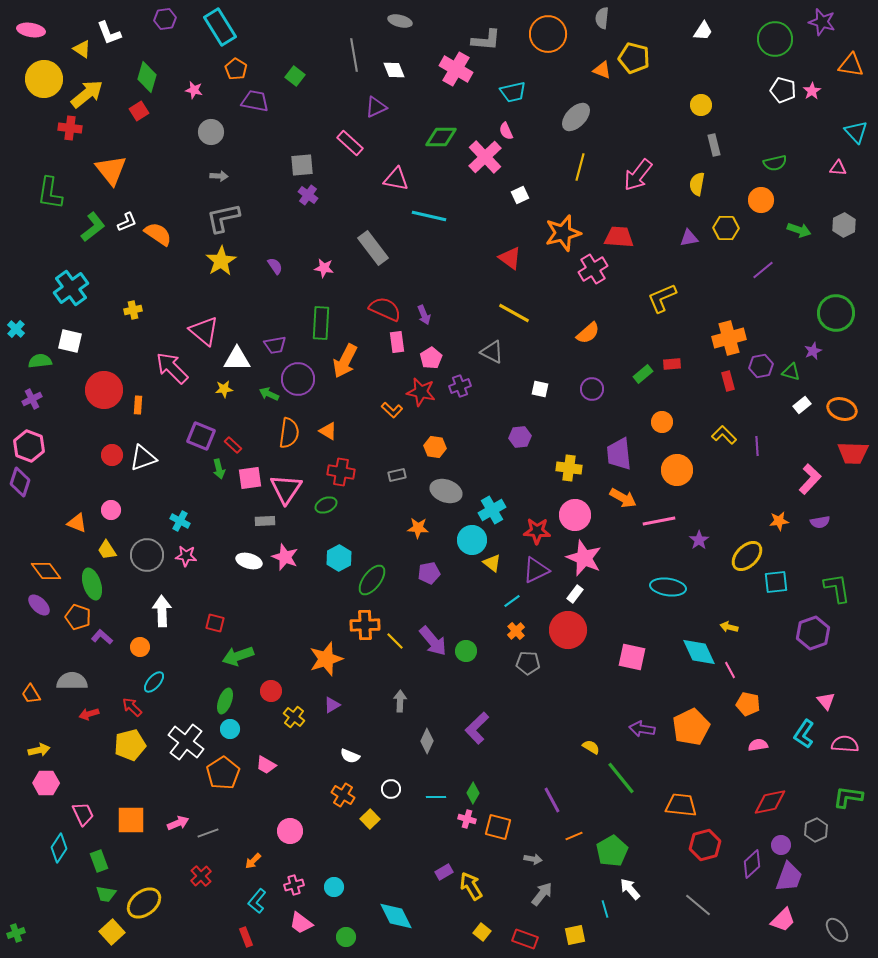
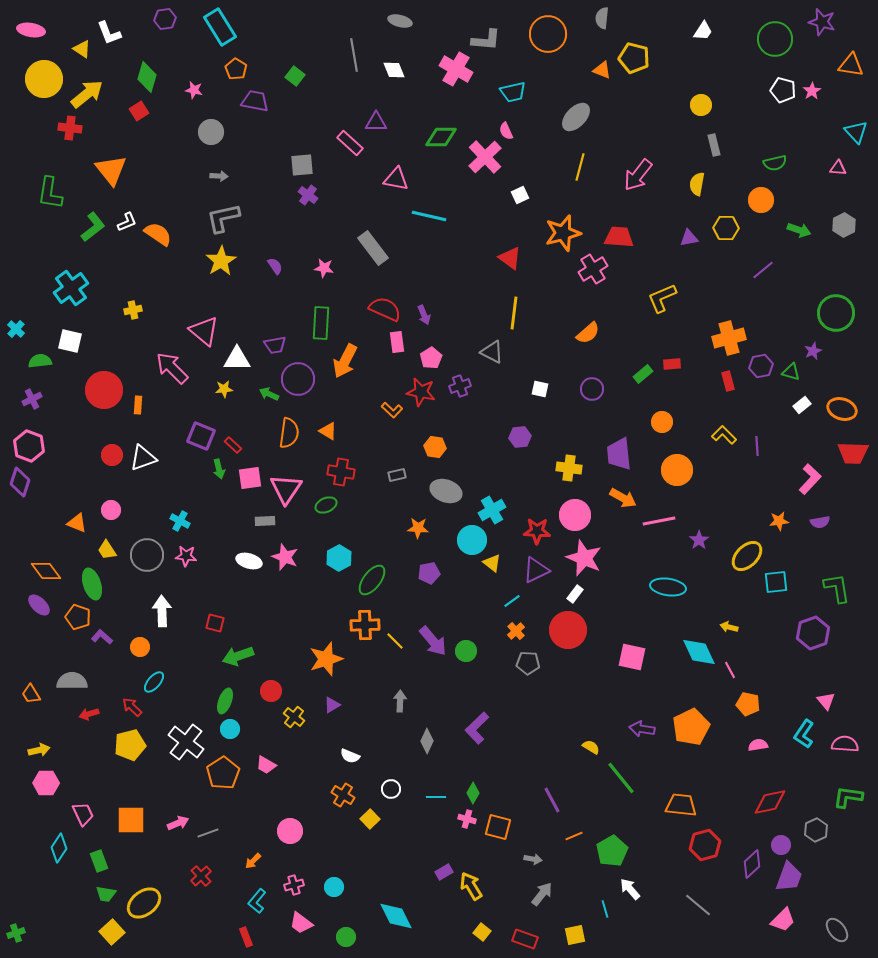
purple triangle at (376, 107): moved 15 px down; rotated 25 degrees clockwise
yellow line at (514, 313): rotated 68 degrees clockwise
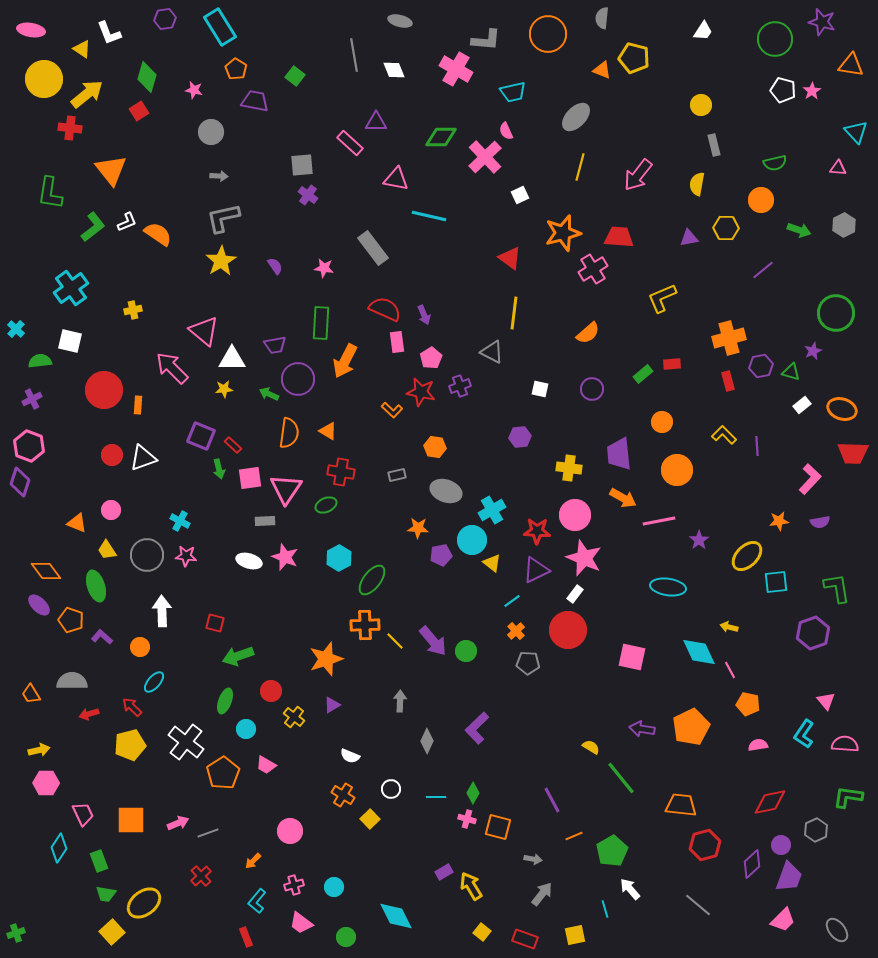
white triangle at (237, 359): moved 5 px left
purple pentagon at (429, 573): moved 12 px right, 18 px up
green ellipse at (92, 584): moved 4 px right, 2 px down
orange pentagon at (78, 617): moved 7 px left, 3 px down
cyan circle at (230, 729): moved 16 px right
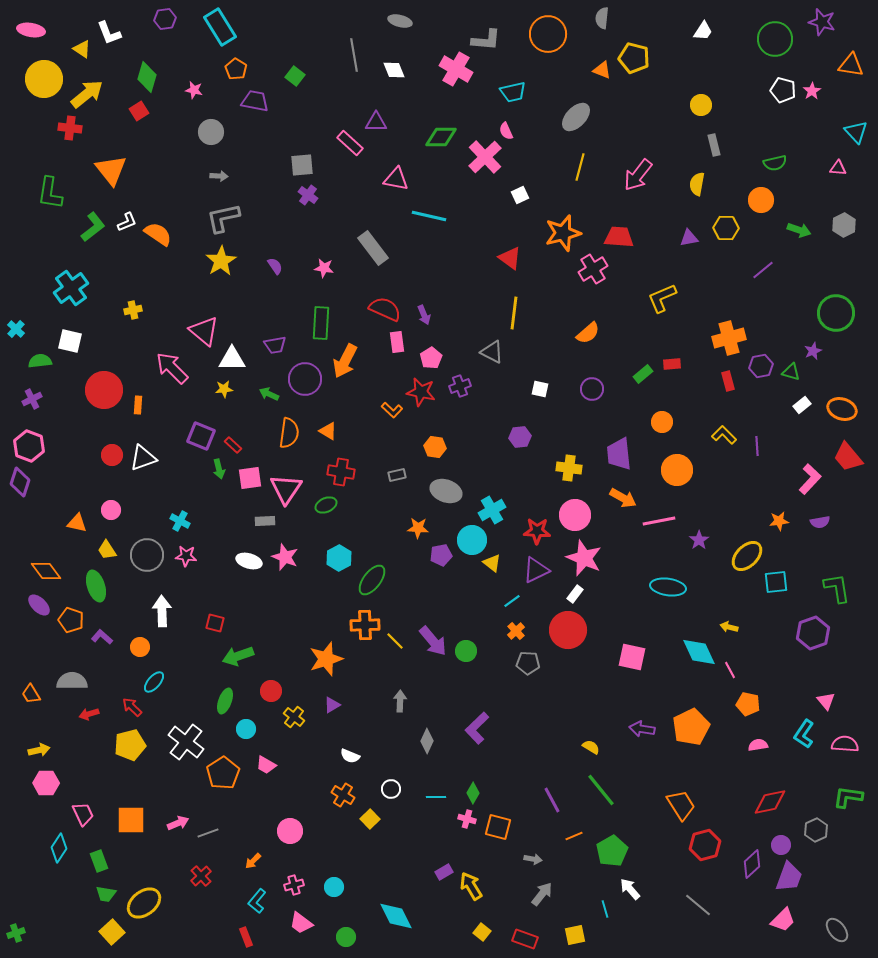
purple circle at (298, 379): moved 7 px right
red trapezoid at (853, 453): moved 5 px left, 4 px down; rotated 48 degrees clockwise
orange triangle at (77, 523): rotated 10 degrees counterclockwise
green line at (621, 778): moved 20 px left, 12 px down
orange trapezoid at (681, 805): rotated 52 degrees clockwise
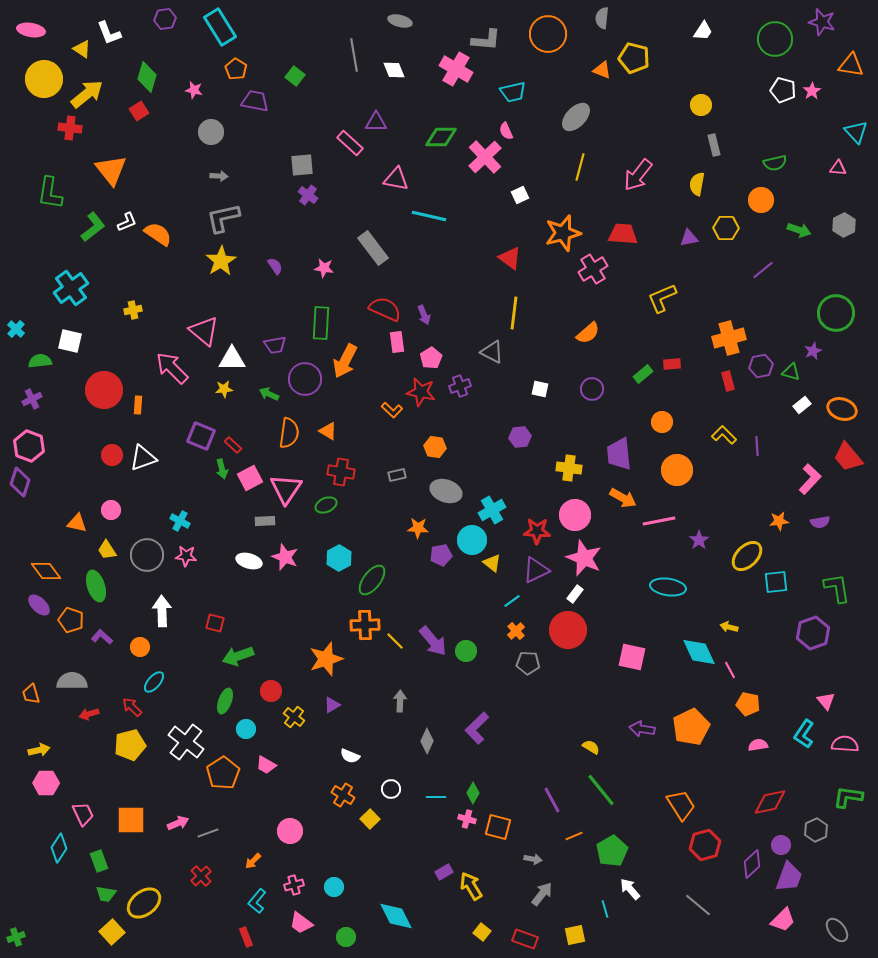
red trapezoid at (619, 237): moved 4 px right, 3 px up
green arrow at (219, 469): moved 3 px right
pink square at (250, 478): rotated 20 degrees counterclockwise
orange trapezoid at (31, 694): rotated 15 degrees clockwise
green cross at (16, 933): moved 4 px down
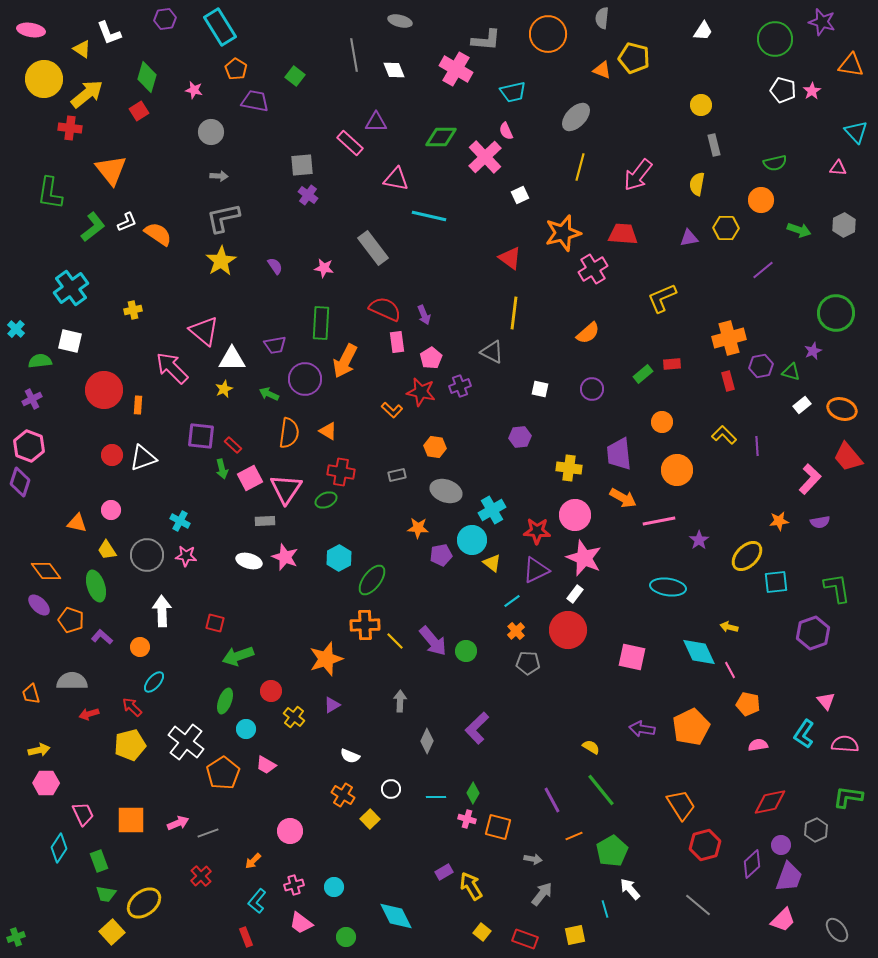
yellow star at (224, 389): rotated 18 degrees counterclockwise
purple square at (201, 436): rotated 16 degrees counterclockwise
green ellipse at (326, 505): moved 5 px up
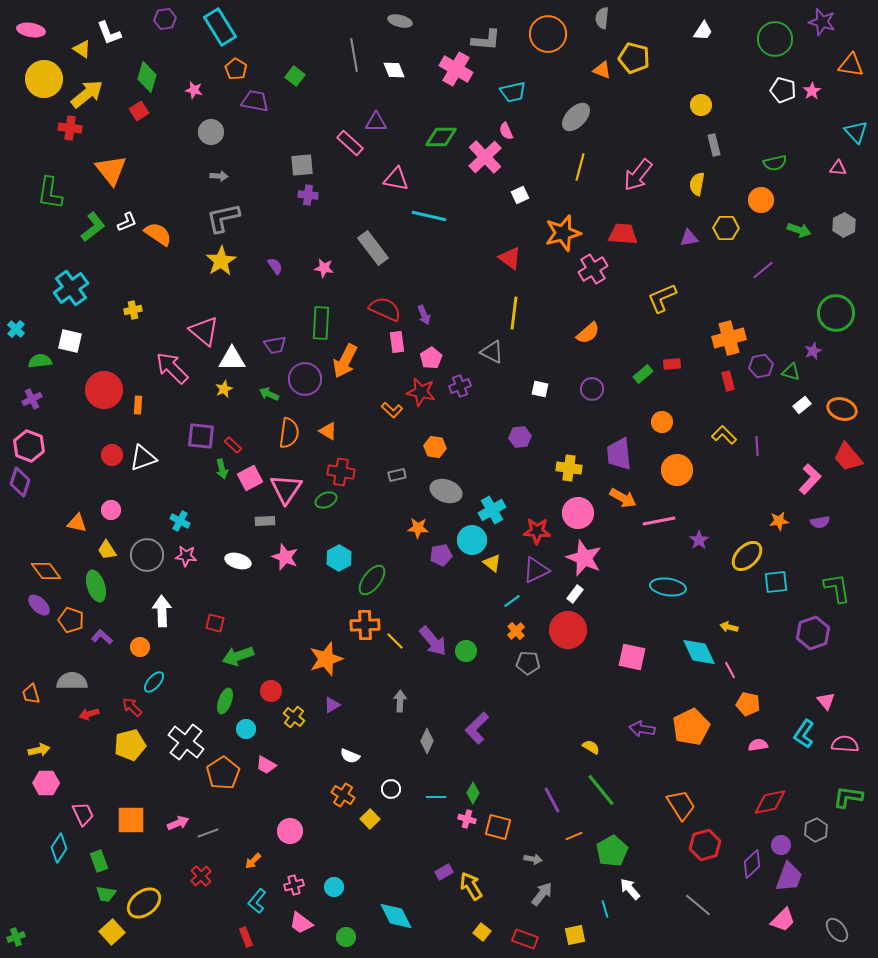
purple cross at (308, 195): rotated 30 degrees counterclockwise
pink circle at (575, 515): moved 3 px right, 2 px up
white ellipse at (249, 561): moved 11 px left
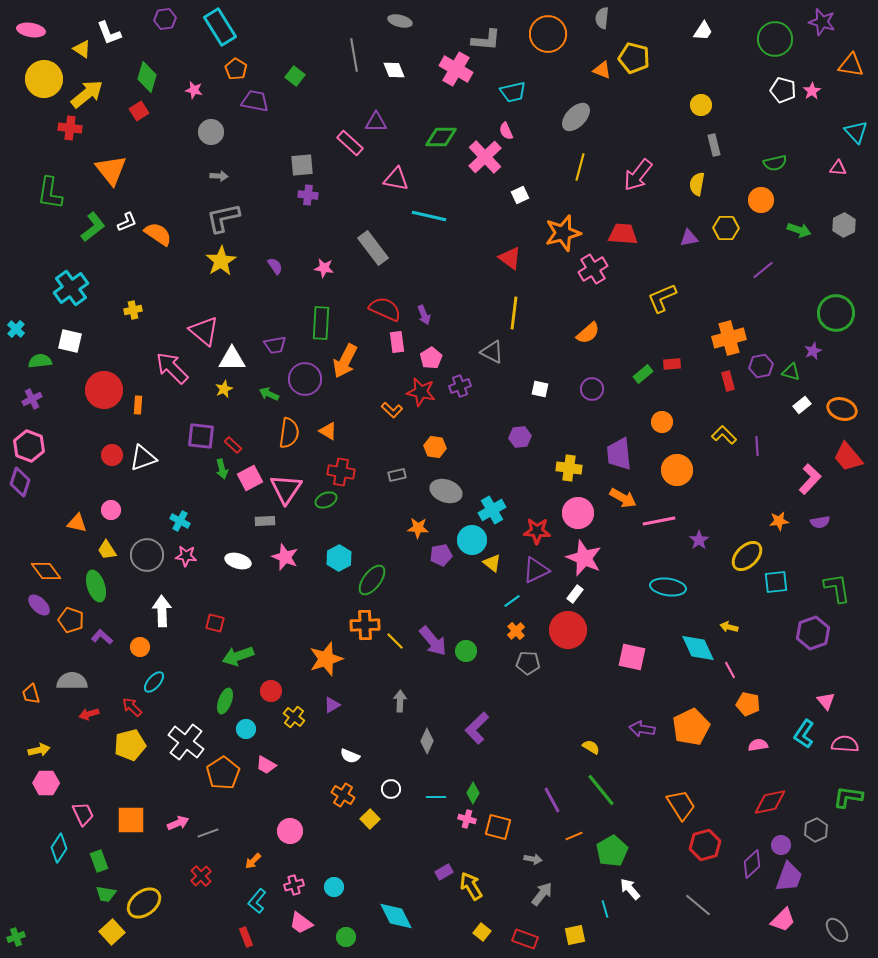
cyan diamond at (699, 652): moved 1 px left, 4 px up
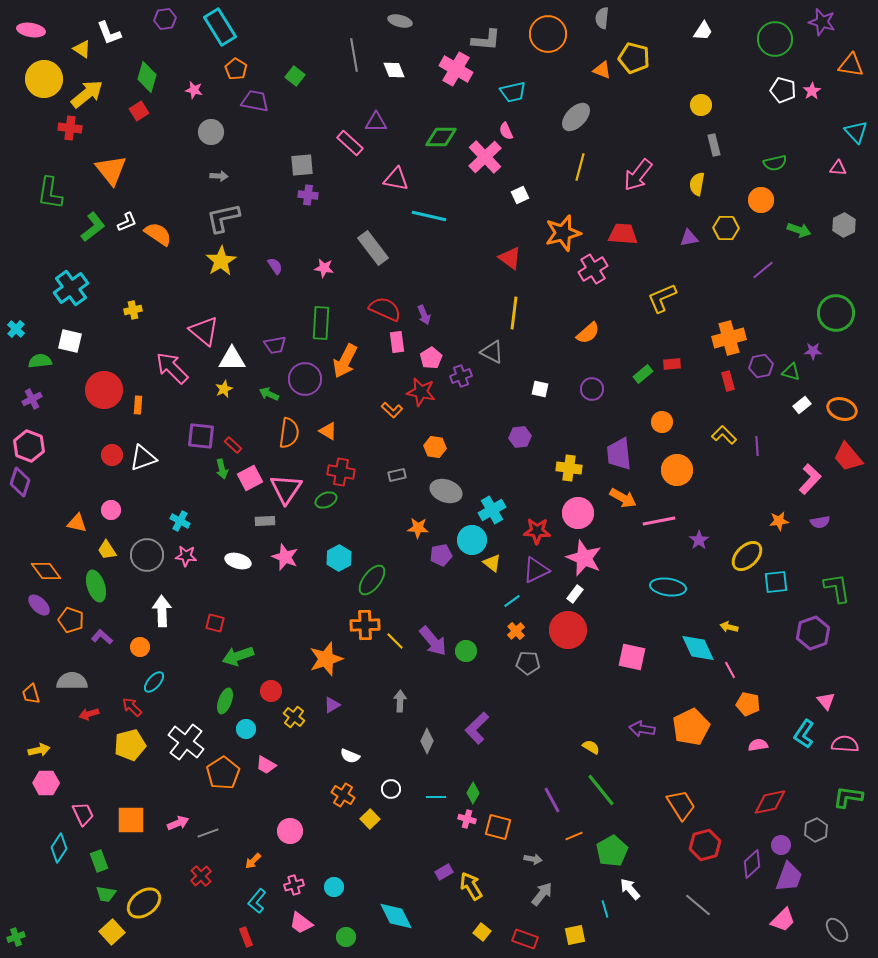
purple star at (813, 351): rotated 24 degrees clockwise
purple cross at (460, 386): moved 1 px right, 10 px up
